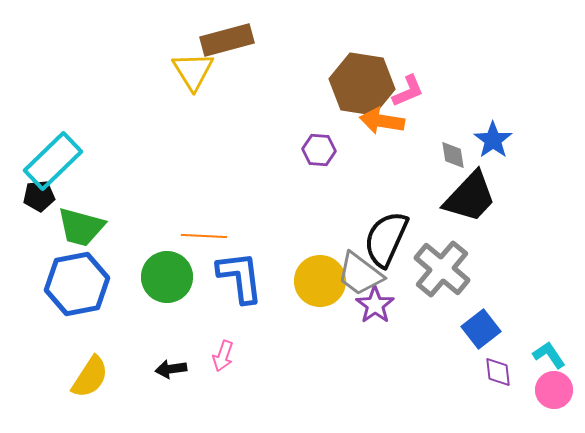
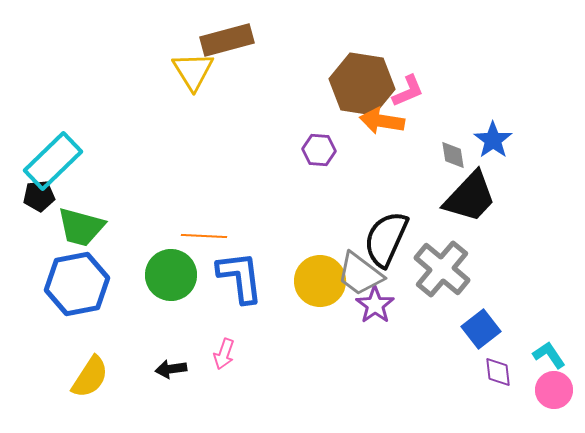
green circle: moved 4 px right, 2 px up
pink arrow: moved 1 px right, 2 px up
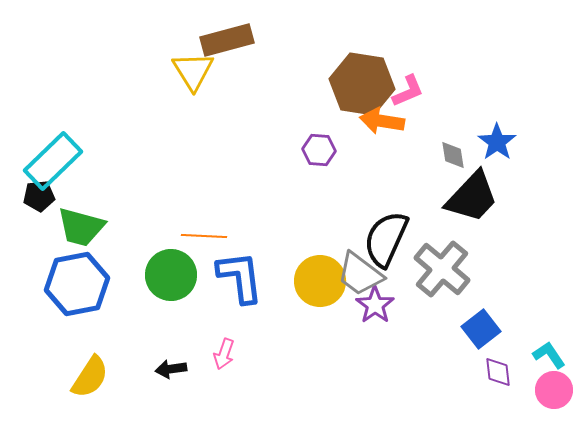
blue star: moved 4 px right, 2 px down
black trapezoid: moved 2 px right
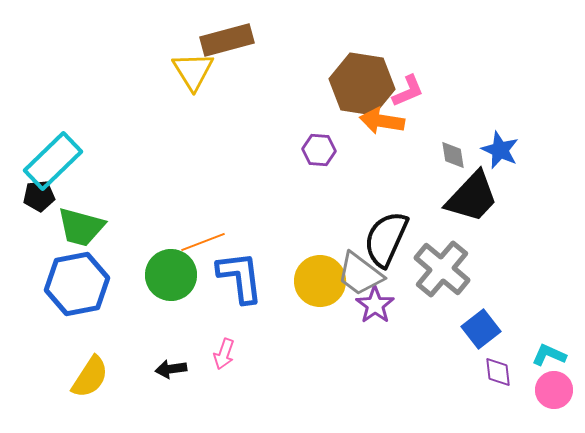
blue star: moved 3 px right, 8 px down; rotated 12 degrees counterclockwise
orange line: moved 1 px left, 6 px down; rotated 24 degrees counterclockwise
cyan L-shape: rotated 32 degrees counterclockwise
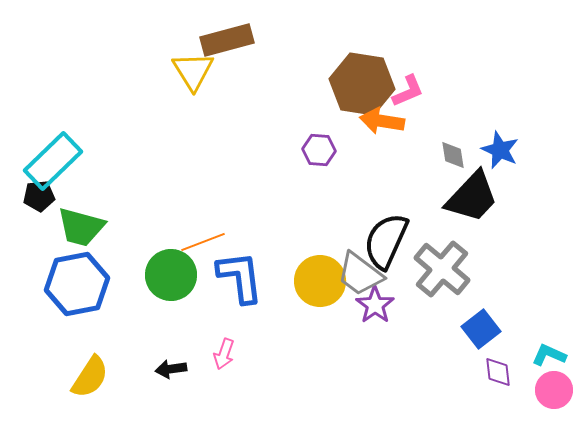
black semicircle: moved 2 px down
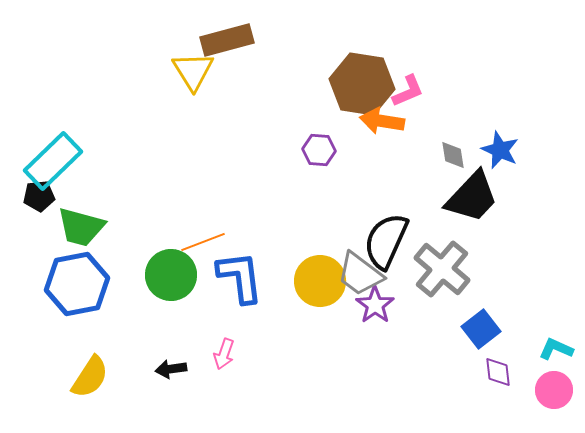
cyan L-shape: moved 7 px right, 6 px up
